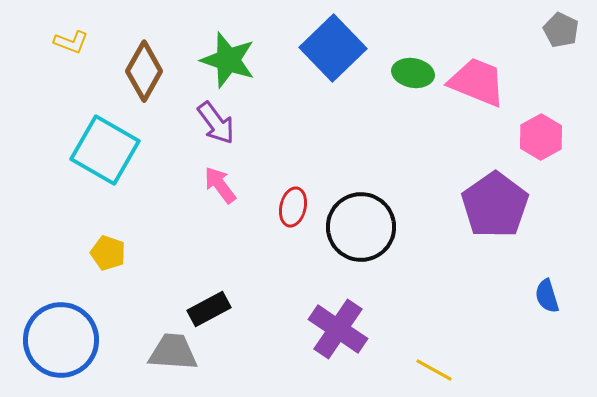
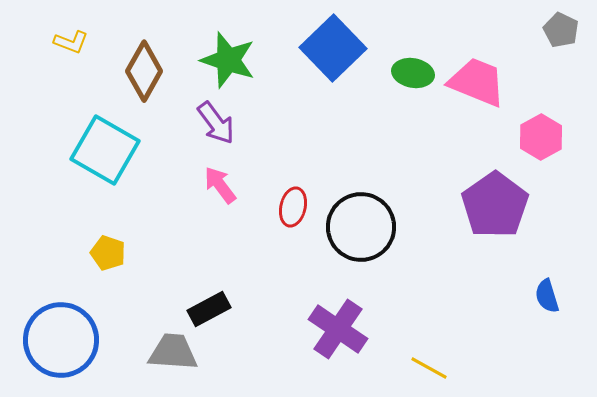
yellow line: moved 5 px left, 2 px up
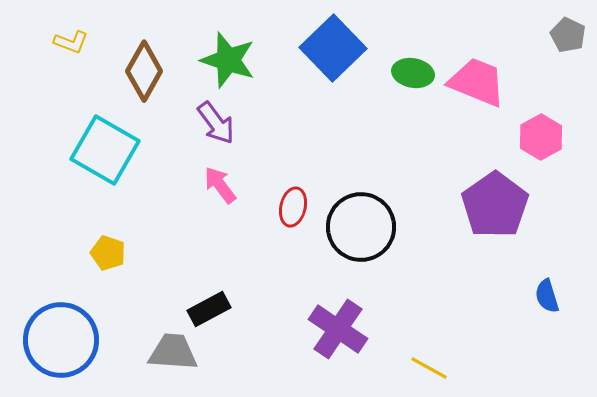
gray pentagon: moved 7 px right, 5 px down
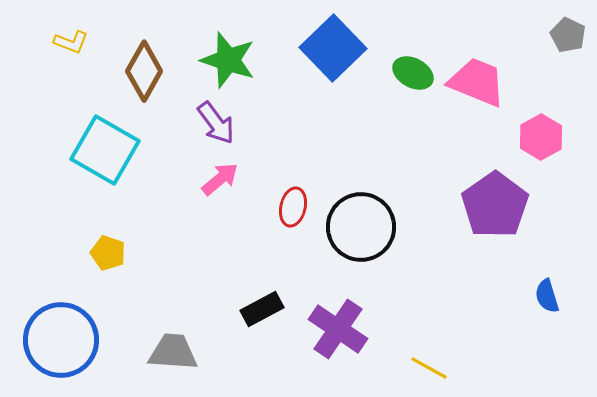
green ellipse: rotated 18 degrees clockwise
pink arrow: moved 6 px up; rotated 87 degrees clockwise
black rectangle: moved 53 px right
